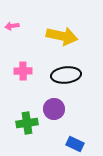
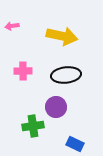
purple circle: moved 2 px right, 2 px up
green cross: moved 6 px right, 3 px down
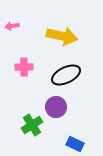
pink cross: moved 1 px right, 4 px up
black ellipse: rotated 20 degrees counterclockwise
green cross: moved 1 px left, 1 px up; rotated 25 degrees counterclockwise
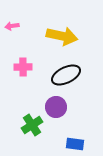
pink cross: moved 1 px left
blue rectangle: rotated 18 degrees counterclockwise
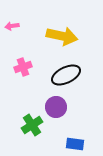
pink cross: rotated 18 degrees counterclockwise
